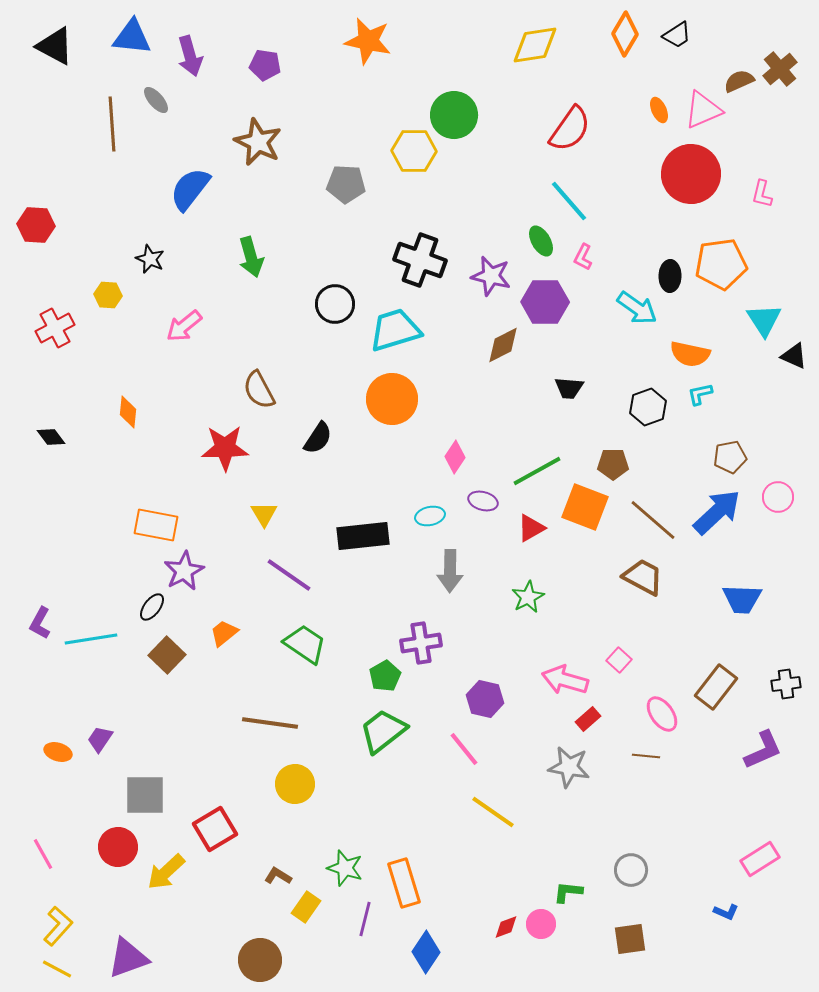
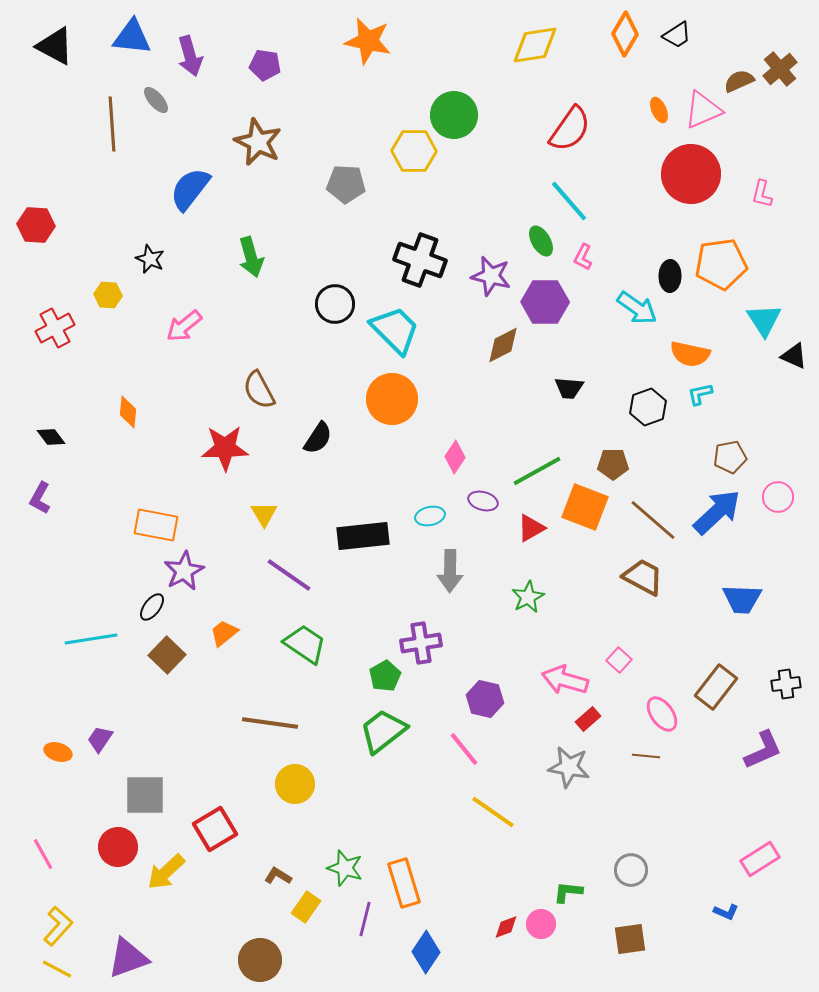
cyan trapezoid at (395, 330): rotated 62 degrees clockwise
purple L-shape at (40, 623): moved 125 px up
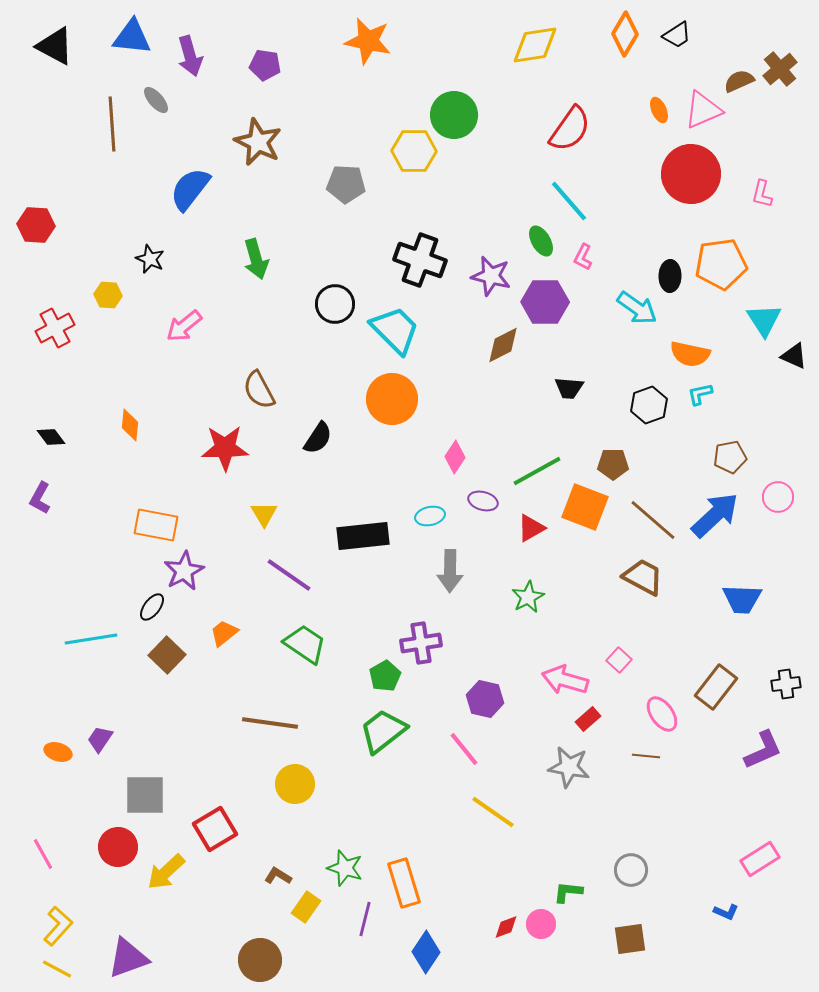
green arrow at (251, 257): moved 5 px right, 2 px down
black hexagon at (648, 407): moved 1 px right, 2 px up
orange diamond at (128, 412): moved 2 px right, 13 px down
blue arrow at (717, 512): moved 2 px left, 3 px down
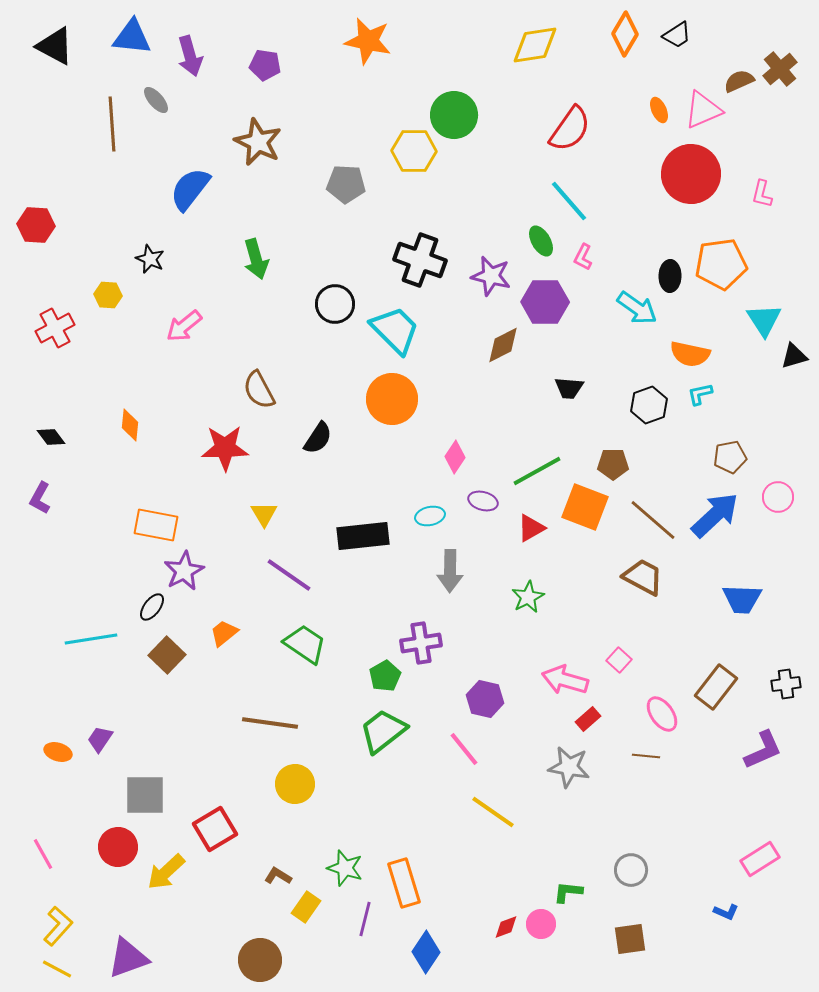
black triangle at (794, 356): rotated 40 degrees counterclockwise
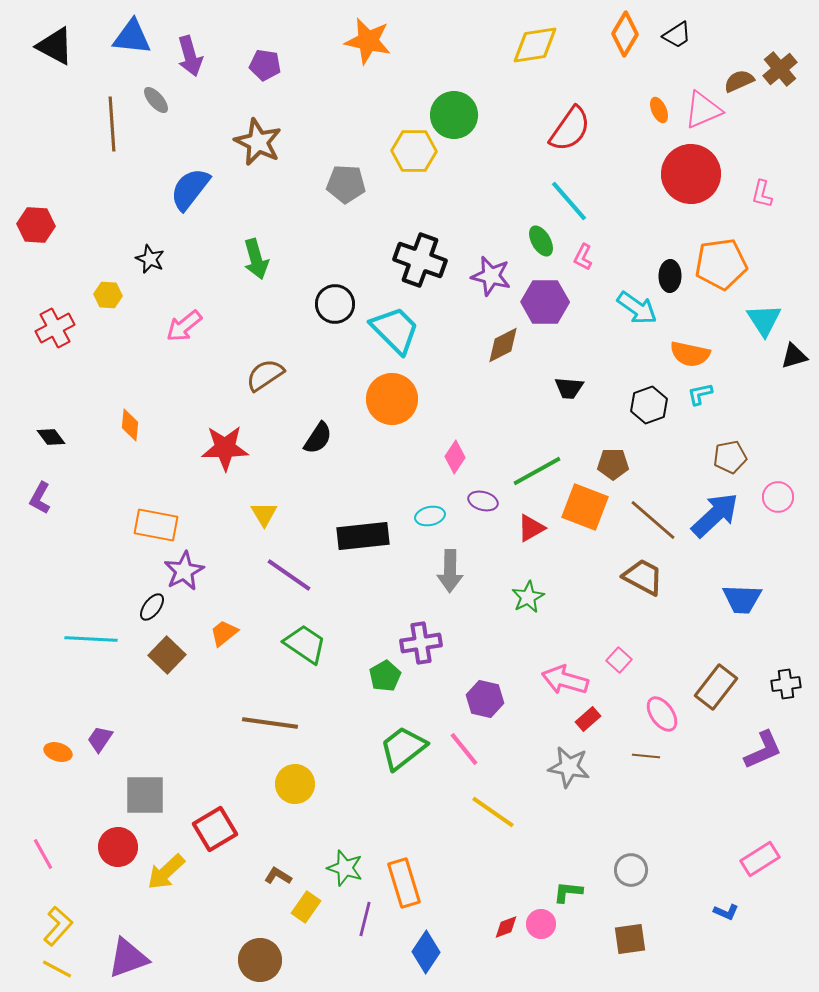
brown semicircle at (259, 390): moved 6 px right, 15 px up; rotated 84 degrees clockwise
cyan line at (91, 639): rotated 12 degrees clockwise
green trapezoid at (383, 731): moved 20 px right, 17 px down
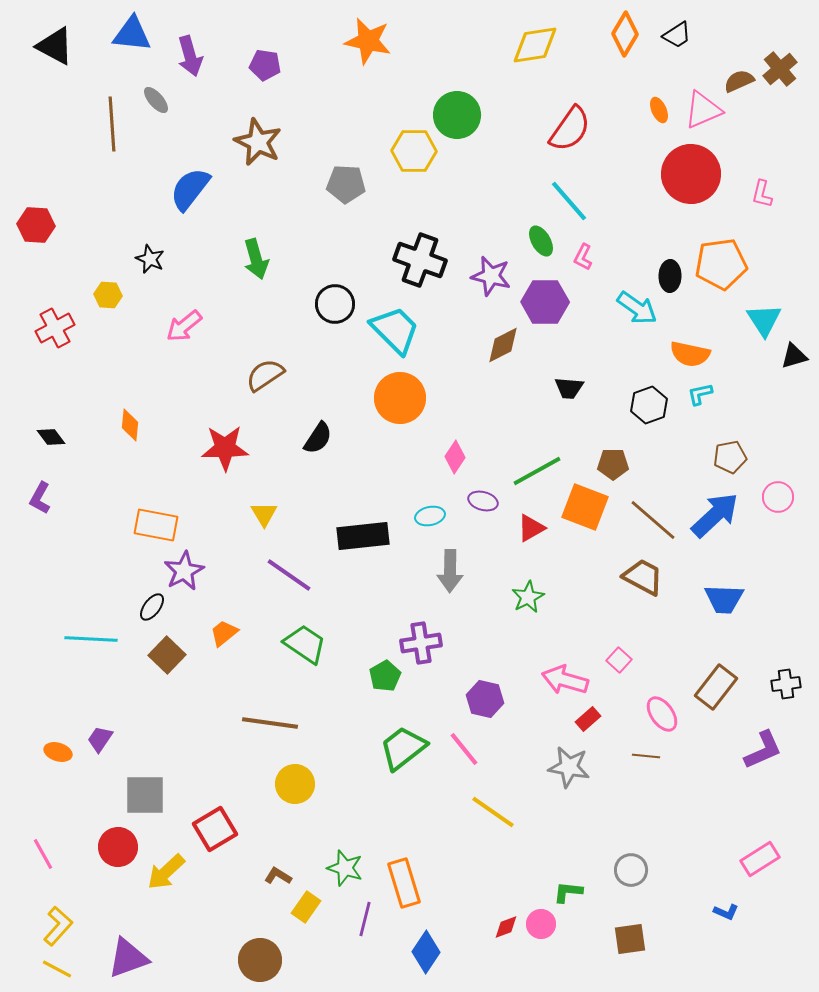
blue triangle at (132, 37): moved 3 px up
green circle at (454, 115): moved 3 px right
orange circle at (392, 399): moved 8 px right, 1 px up
blue trapezoid at (742, 599): moved 18 px left
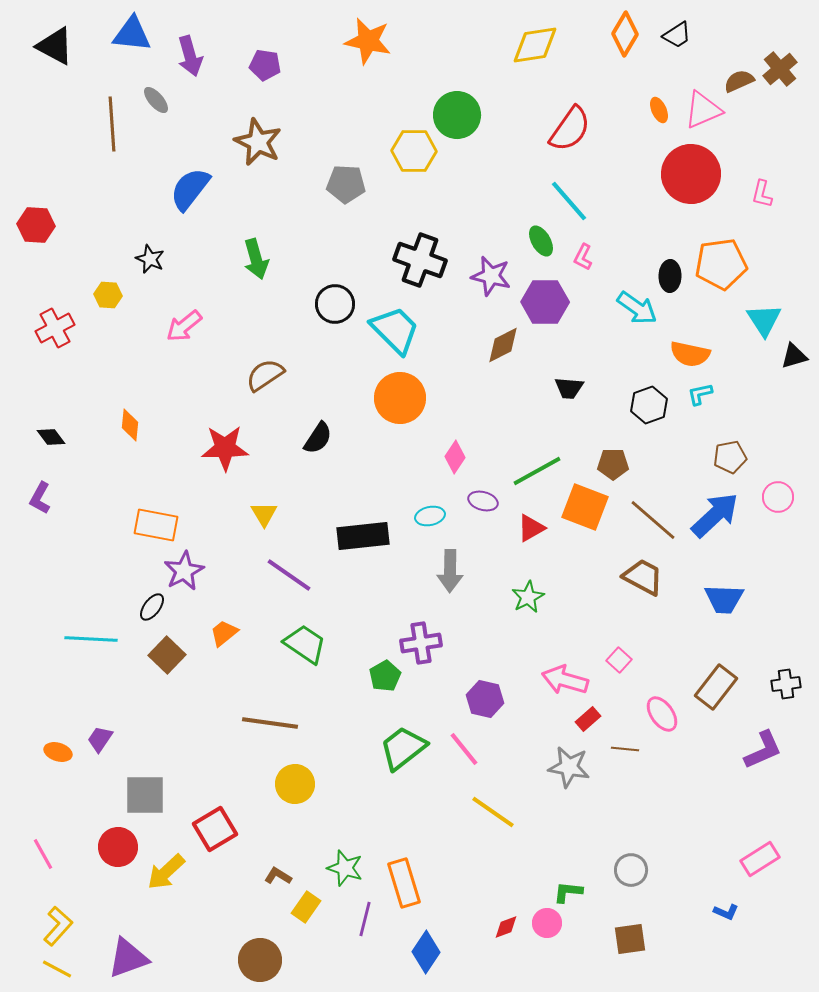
brown line at (646, 756): moved 21 px left, 7 px up
pink circle at (541, 924): moved 6 px right, 1 px up
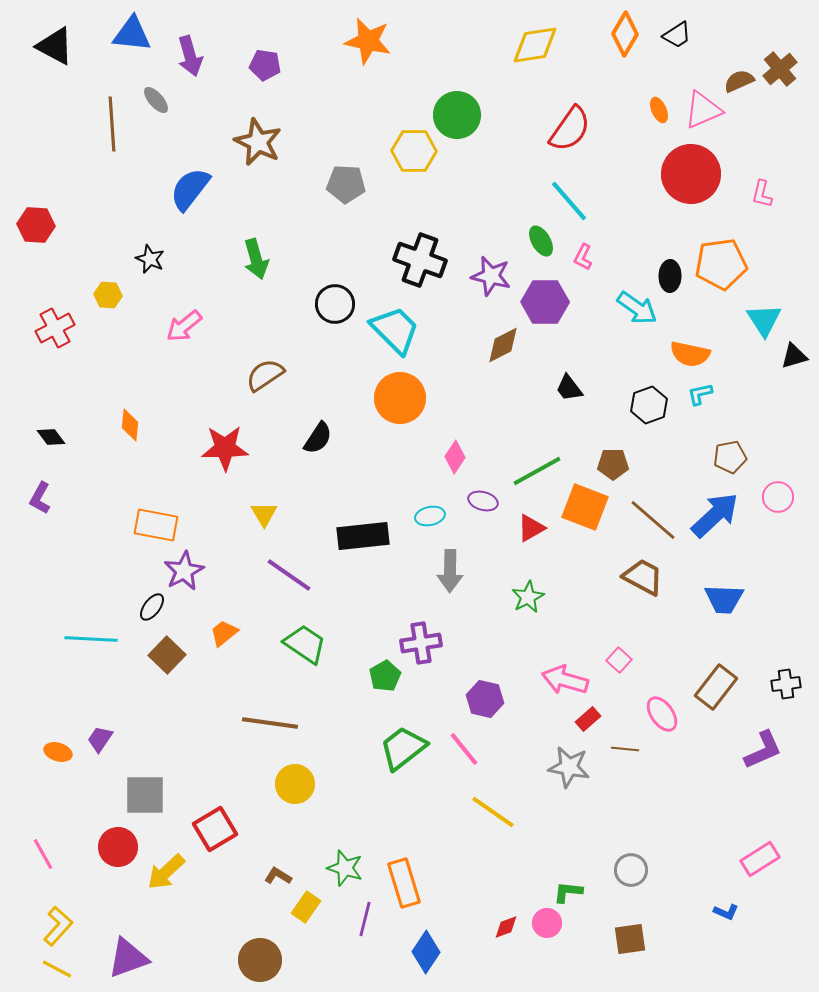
black trapezoid at (569, 388): rotated 48 degrees clockwise
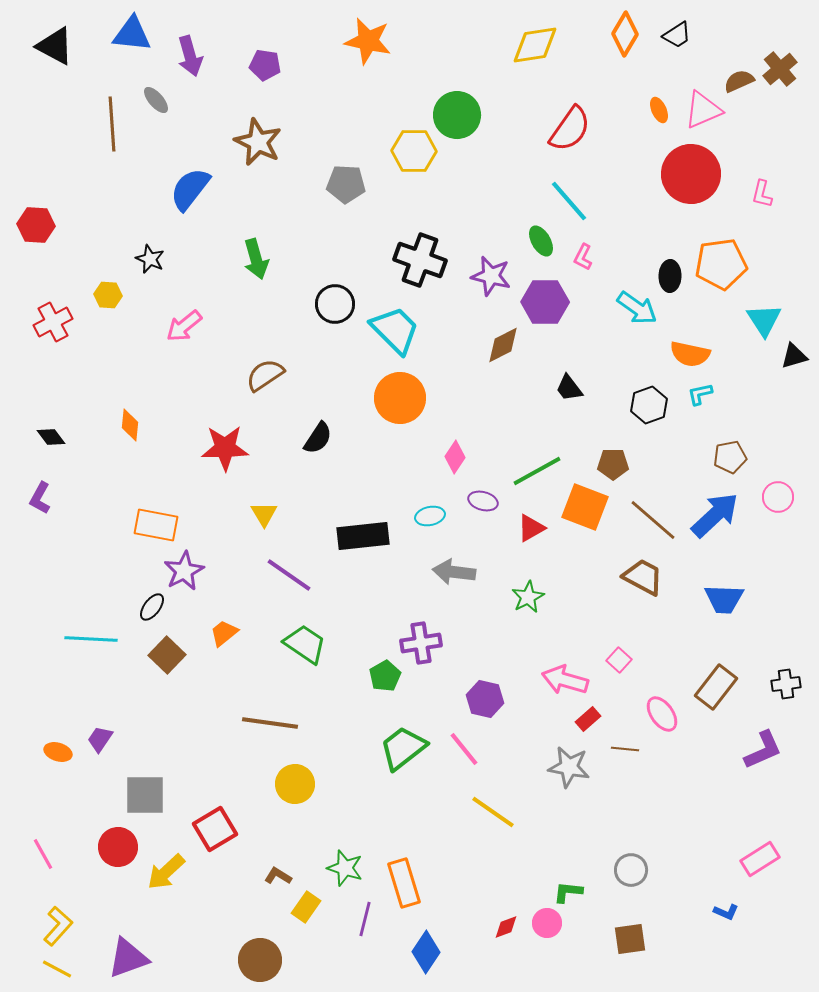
red cross at (55, 328): moved 2 px left, 6 px up
gray arrow at (450, 571): moved 4 px right, 1 px down; rotated 96 degrees clockwise
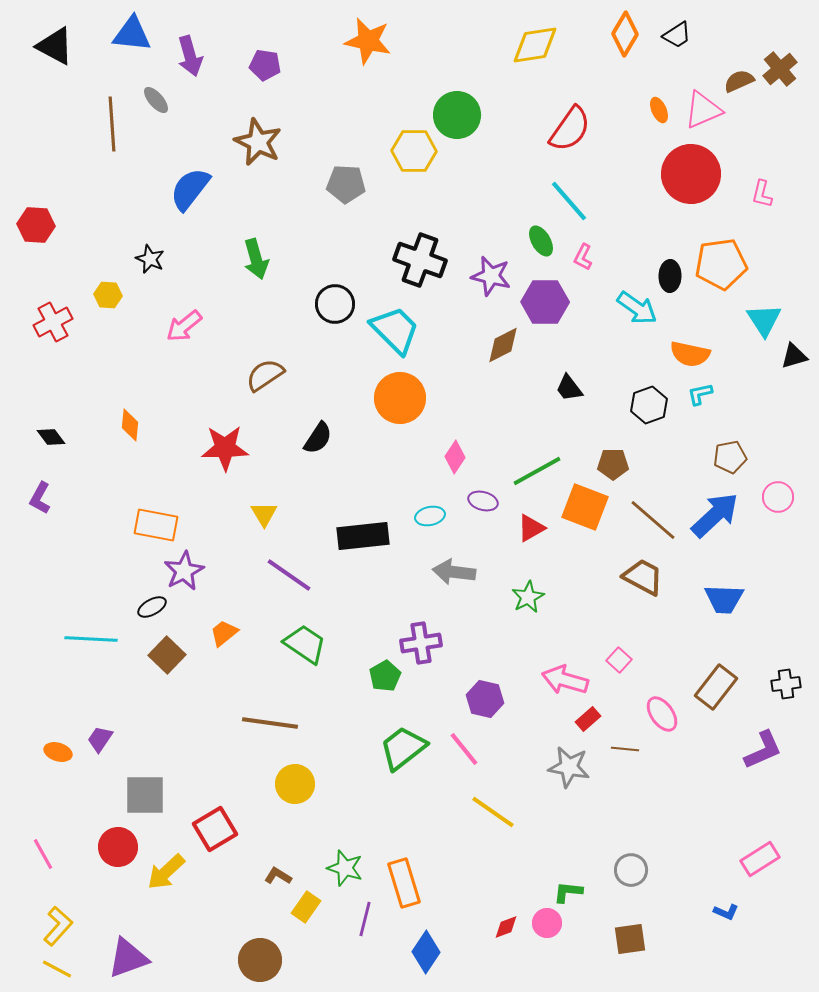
black ellipse at (152, 607): rotated 24 degrees clockwise
